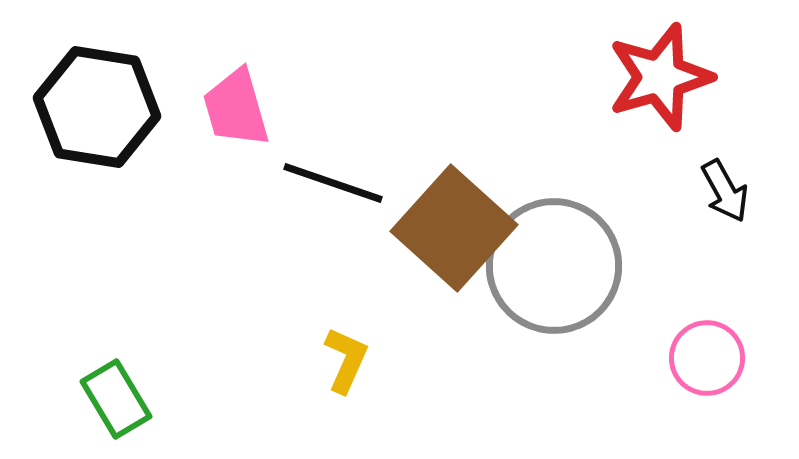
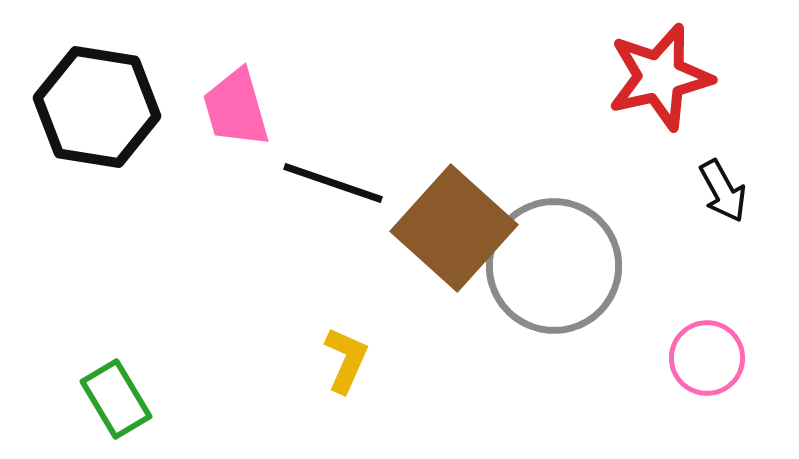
red star: rotated 3 degrees clockwise
black arrow: moved 2 px left
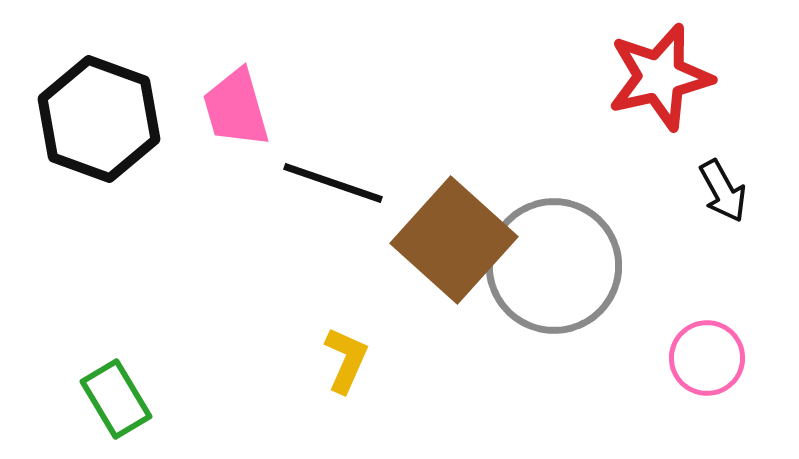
black hexagon: moved 2 px right, 12 px down; rotated 11 degrees clockwise
brown square: moved 12 px down
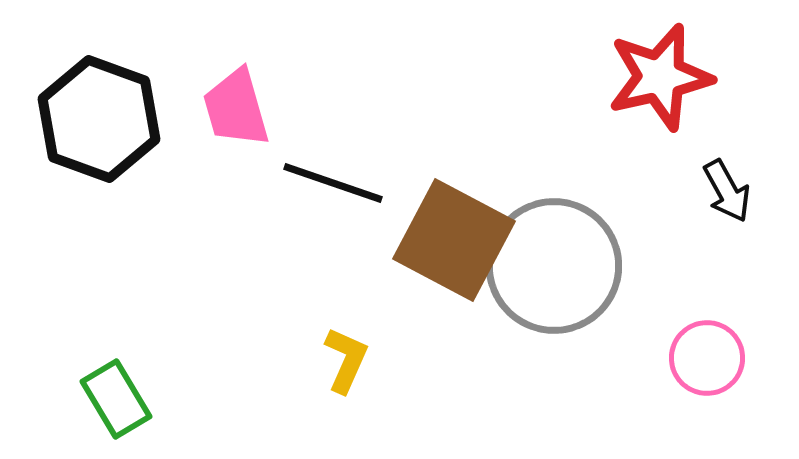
black arrow: moved 4 px right
brown square: rotated 14 degrees counterclockwise
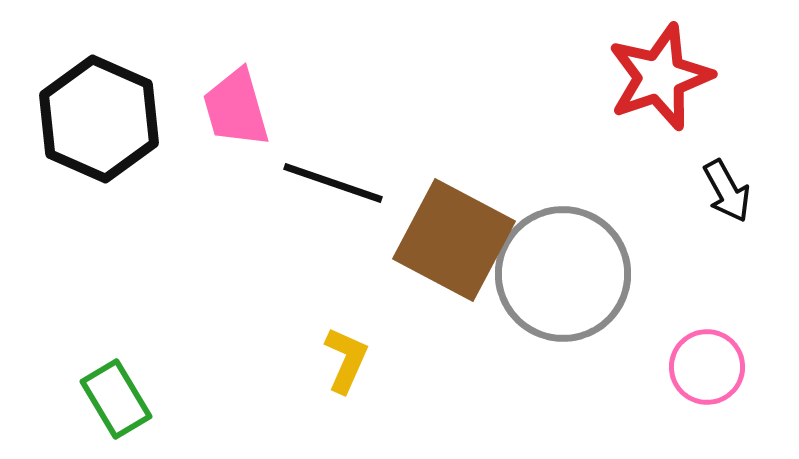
red star: rotated 6 degrees counterclockwise
black hexagon: rotated 4 degrees clockwise
gray circle: moved 9 px right, 8 px down
pink circle: moved 9 px down
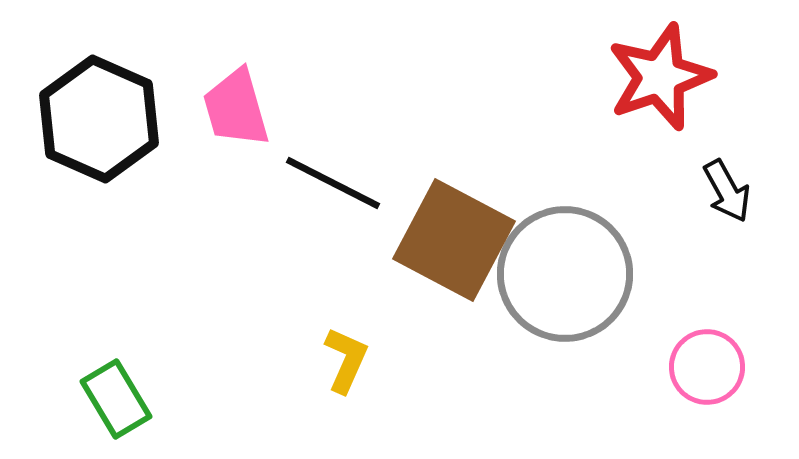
black line: rotated 8 degrees clockwise
gray circle: moved 2 px right
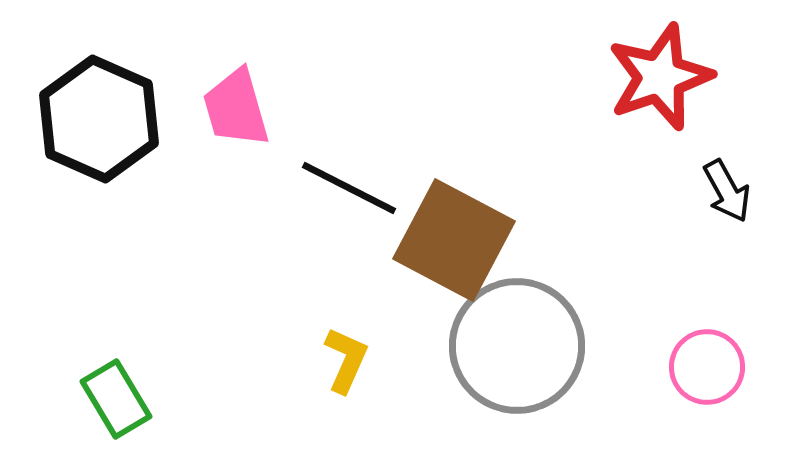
black line: moved 16 px right, 5 px down
gray circle: moved 48 px left, 72 px down
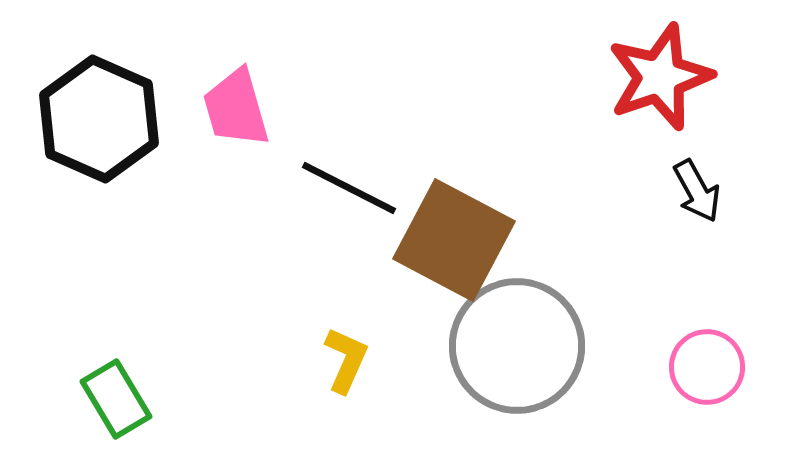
black arrow: moved 30 px left
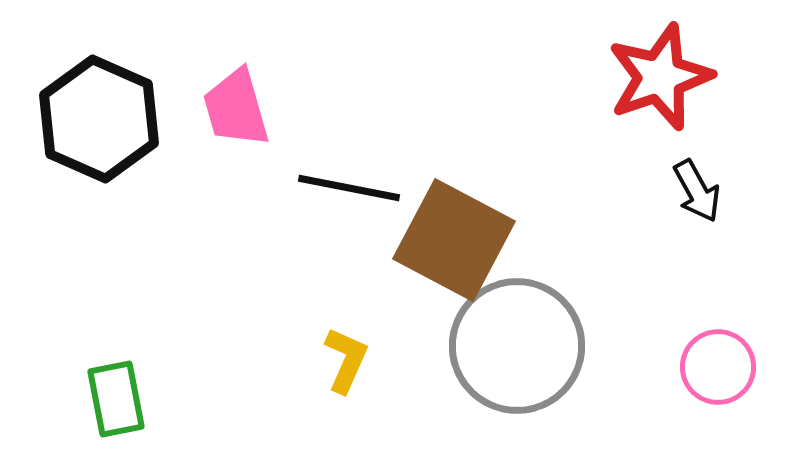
black line: rotated 16 degrees counterclockwise
pink circle: moved 11 px right
green rectangle: rotated 20 degrees clockwise
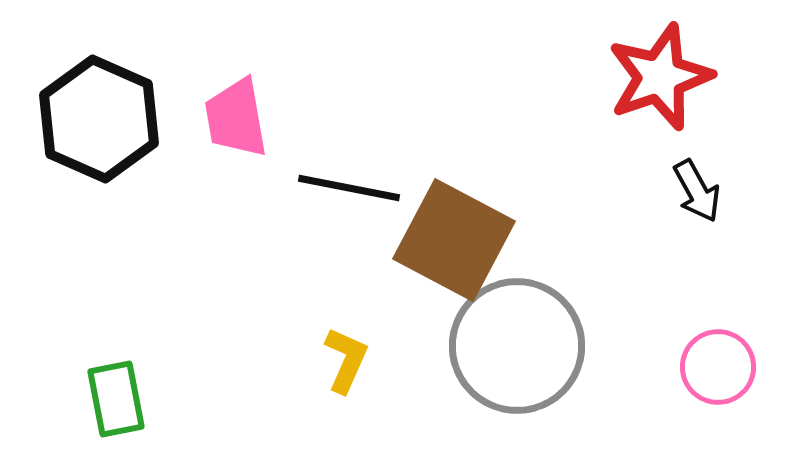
pink trapezoid: moved 10 px down; rotated 6 degrees clockwise
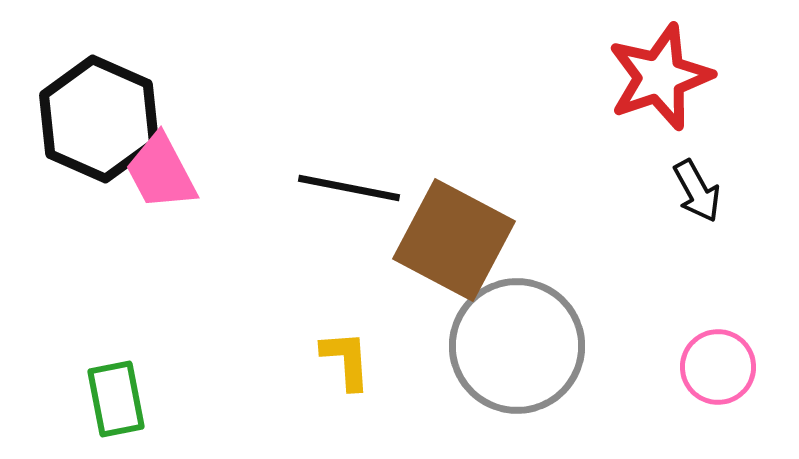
pink trapezoid: moved 75 px left, 54 px down; rotated 18 degrees counterclockwise
yellow L-shape: rotated 28 degrees counterclockwise
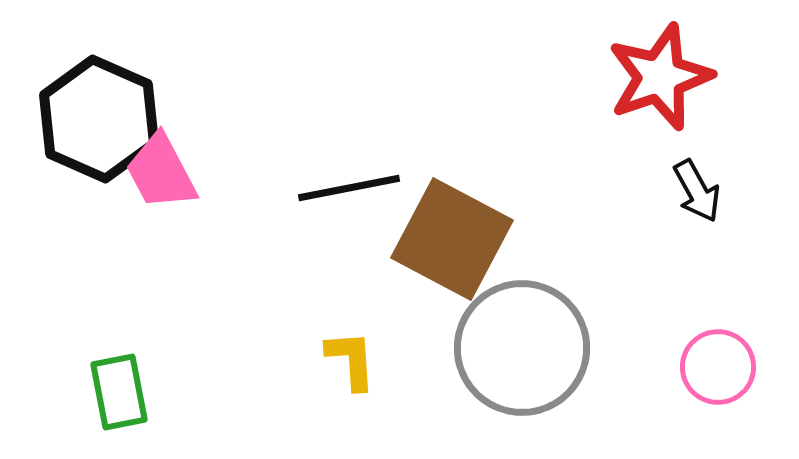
black line: rotated 22 degrees counterclockwise
brown square: moved 2 px left, 1 px up
gray circle: moved 5 px right, 2 px down
yellow L-shape: moved 5 px right
green rectangle: moved 3 px right, 7 px up
